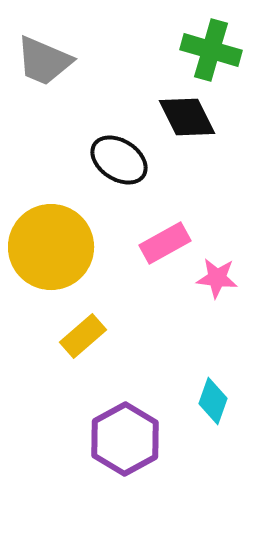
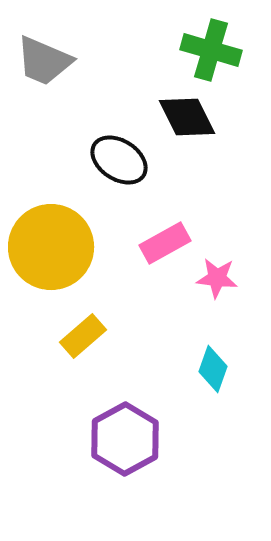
cyan diamond: moved 32 px up
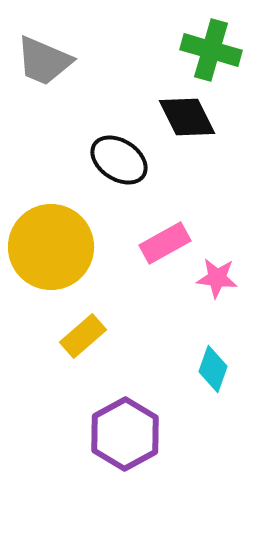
purple hexagon: moved 5 px up
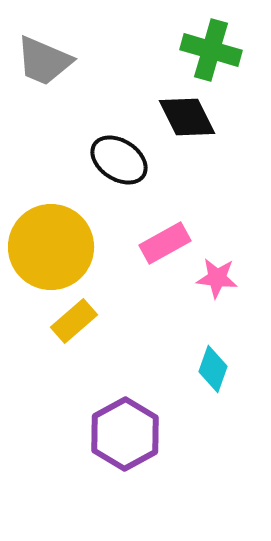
yellow rectangle: moved 9 px left, 15 px up
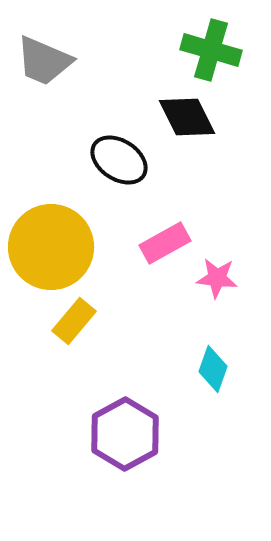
yellow rectangle: rotated 9 degrees counterclockwise
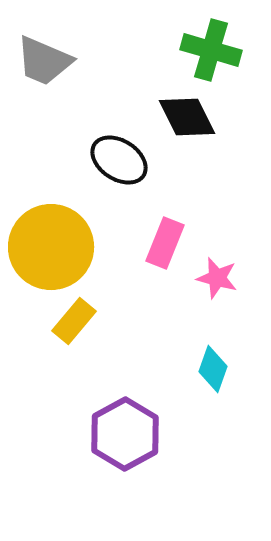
pink rectangle: rotated 39 degrees counterclockwise
pink star: rotated 9 degrees clockwise
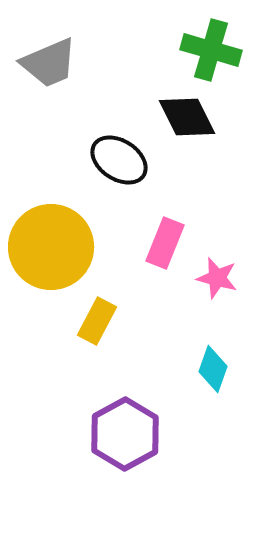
gray trapezoid: moved 5 px right, 2 px down; rotated 46 degrees counterclockwise
yellow rectangle: moved 23 px right; rotated 12 degrees counterclockwise
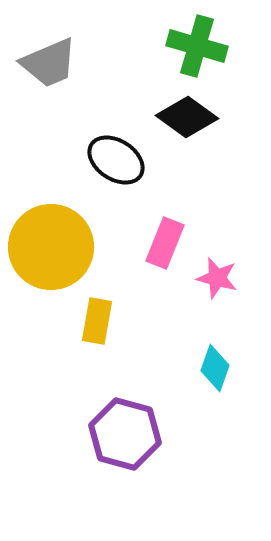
green cross: moved 14 px left, 4 px up
black diamond: rotated 28 degrees counterclockwise
black ellipse: moved 3 px left
yellow rectangle: rotated 18 degrees counterclockwise
cyan diamond: moved 2 px right, 1 px up
purple hexagon: rotated 16 degrees counterclockwise
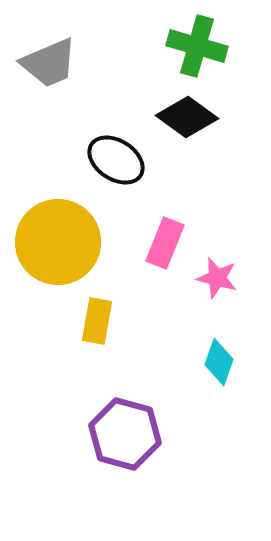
yellow circle: moved 7 px right, 5 px up
cyan diamond: moved 4 px right, 6 px up
